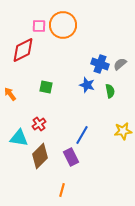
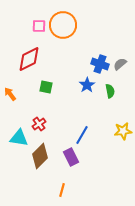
red diamond: moved 6 px right, 9 px down
blue star: rotated 21 degrees clockwise
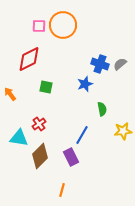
blue star: moved 2 px left, 1 px up; rotated 14 degrees clockwise
green semicircle: moved 8 px left, 18 px down
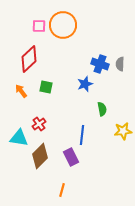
red diamond: rotated 16 degrees counterclockwise
gray semicircle: rotated 48 degrees counterclockwise
orange arrow: moved 11 px right, 3 px up
blue line: rotated 24 degrees counterclockwise
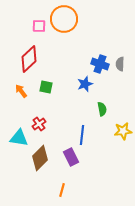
orange circle: moved 1 px right, 6 px up
brown diamond: moved 2 px down
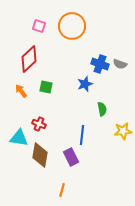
orange circle: moved 8 px right, 7 px down
pink square: rotated 16 degrees clockwise
gray semicircle: rotated 72 degrees counterclockwise
red cross: rotated 32 degrees counterclockwise
brown diamond: moved 3 px up; rotated 35 degrees counterclockwise
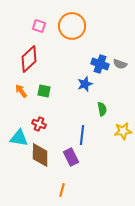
green square: moved 2 px left, 4 px down
brown diamond: rotated 10 degrees counterclockwise
